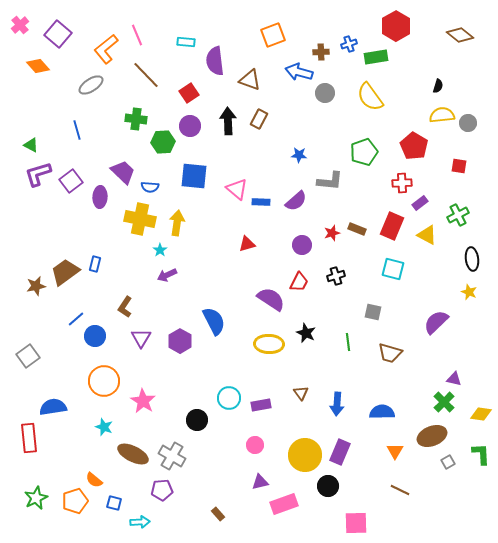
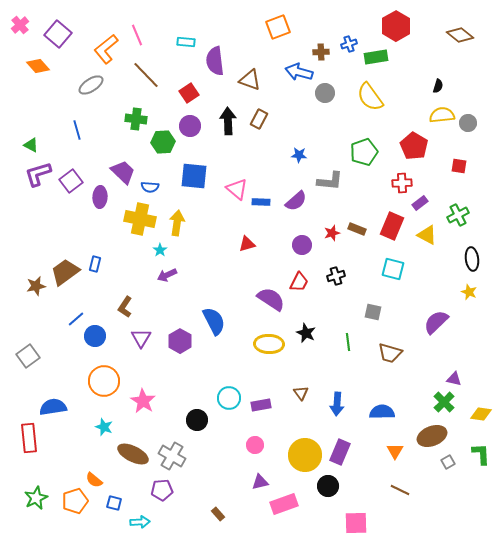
orange square at (273, 35): moved 5 px right, 8 px up
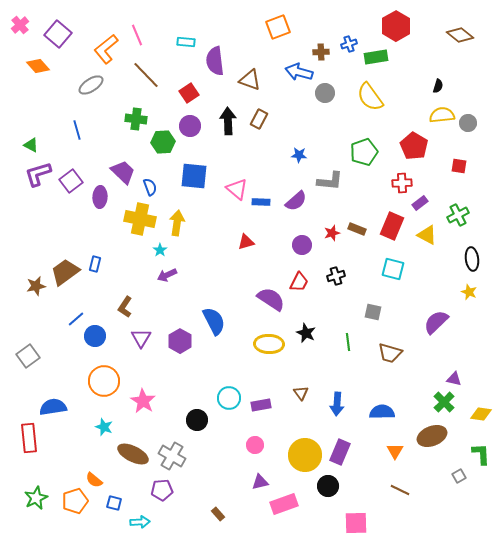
blue semicircle at (150, 187): rotated 114 degrees counterclockwise
red triangle at (247, 244): moved 1 px left, 2 px up
gray square at (448, 462): moved 11 px right, 14 px down
